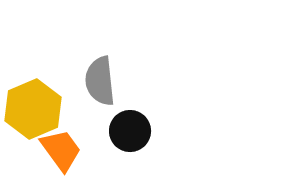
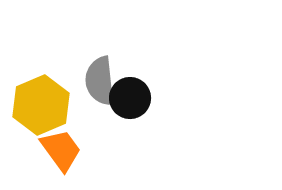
yellow hexagon: moved 8 px right, 4 px up
black circle: moved 33 px up
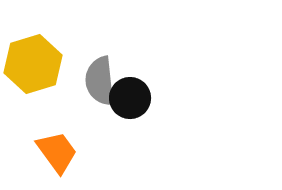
yellow hexagon: moved 8 px left, 41 px up; rotated 6 degrees clockwise
orange trapezoid: moved 4 px left, 2 px down
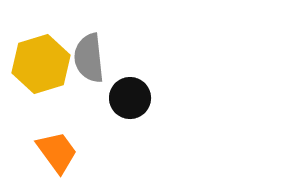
yellow hexagon: moved 8 px right
gray semicircle: moved 11 px left, 23 px up
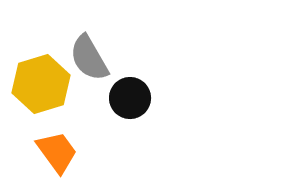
gray semicircle: rotated 24 degrees counterclockwise
yellow hexagon: moved 20 px down
